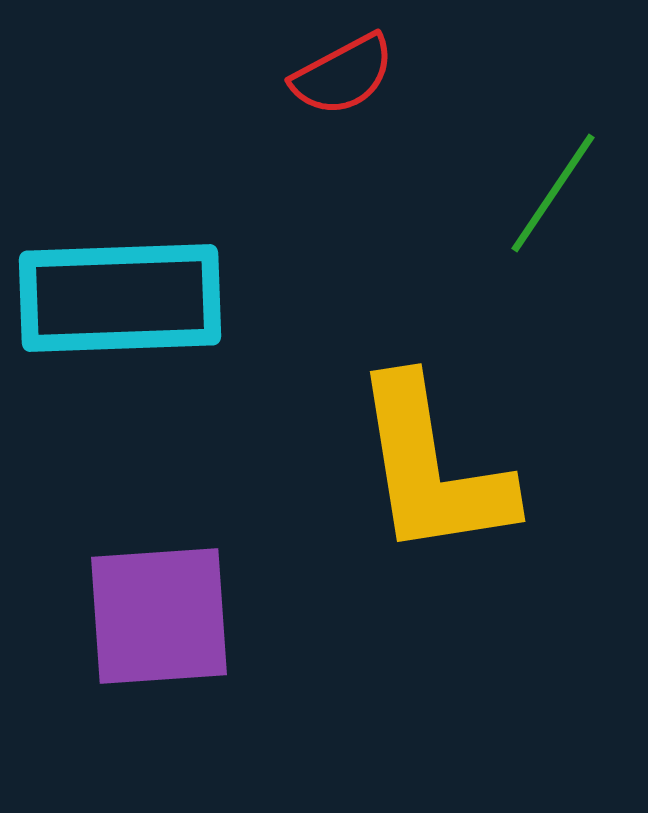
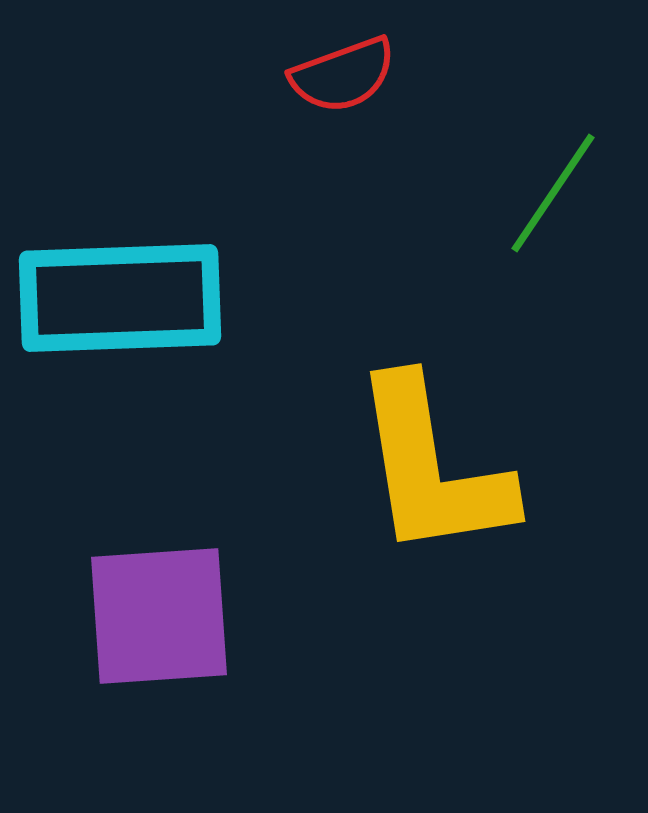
red semicircle: rotated 8 degrees clockwise
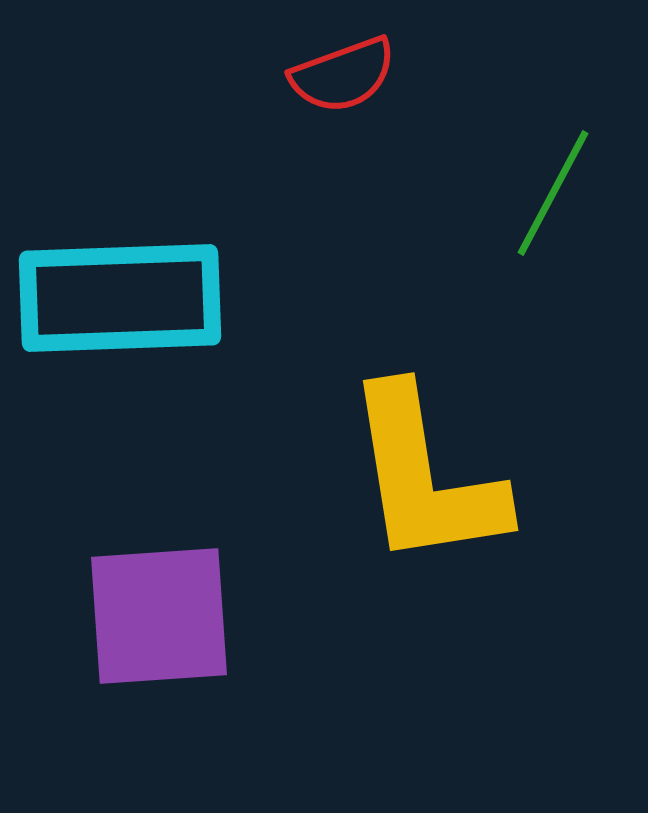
green line: rotated 6 degrees counterclockwise
yellow L-shape: moved 7 px left, 9 px down
